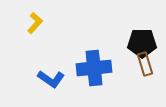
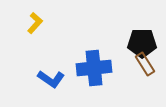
brown rectangle: rotated 15 degrees counterclockwise
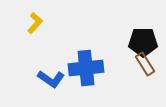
black pentagon: moved 1 px right, 1 px up
blue cross: moved 8 px left
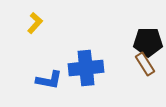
black pentagon: moved 5 px right
blue L-shape: moved 2 px left, 1 px down; rotated 24 degrees counterclockwise
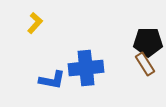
blue L-shape: moved 3 px right
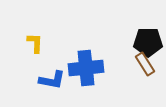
yellow L-shape: moved 20 px down; rotated 40 degrees counterclockwise
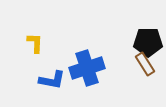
blue cross: moved 1 px right; rotated 12 degrees counterclockwise
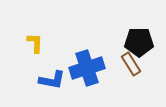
black pentagon: moved 9 px left
brown rectangle: moved 14 px left
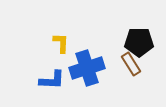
yellow L-shape: moved 26 px right
blue L-shape: rotated 8 degrees counterclockwise
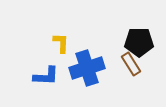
blue L-shape: moved 6 px left, 4 px up
